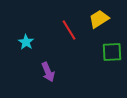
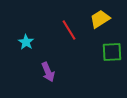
yellow trapezoid: moved 1 px right
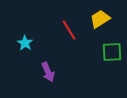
cyan star: moved 1 px left, 1 px down
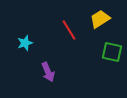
cyan star: rotated 21 degrees clockwise
green square: rotated 15 degrees clockwise
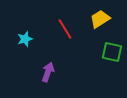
red line: moved 4 px left, 1 px up
cyan star: moved 4 px up
purple arrow: rotated 138 degrees counterclockwise
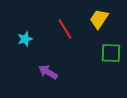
yellow trapezoid: moved 1 px left; rotated 25 degrees counterclockwise
green square: moved 1 px left, 1 px down; rotated 10 degrees counterclockwise
purple arrow: rotated 78 degrees counterclockwise
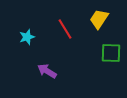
cyan star: moved 2 px right, 2 px up
purple arrow: moved 1 px left, 1 px up
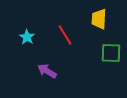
yellow trapezoid: rotated 30 degrees counterclockwise
red line: moved 6 px down
cyan star: rotated 21 degrees counterclockwise
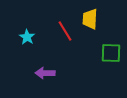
yellow trapezoid: moved 9 px left
red line: moved 4 px up
purple arrow: moved 2 px left, 2 px down; rotated 30 degrees counterclockwise
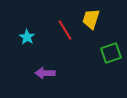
yellow trapezoid: moved 1 px right; rotated 15 degrees clockwise
red line: moved 1 px up
green square: rotated 20 degrees counterclockwise
